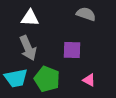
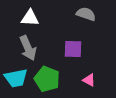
purple square: moved 1 px right, 1 px up
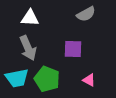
gray semicircle: rotated 132 degrees clockwise
cyan trapezoid: moved 1 px right
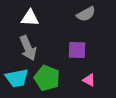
purple square: moved 4 px right, 1 px down
green pentagon: moved 1 px up
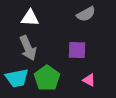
green pentagon: rotated 15 degrees clockwise
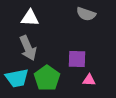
gray semicircle: rotated 48 degrees clockwise
purple square: moved 9 px down
pink triangle: rotated 24 degrees counterclockwise
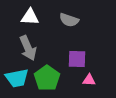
gray semicircle: moved 17 px left, 6 px down
white triangle: moved 1 px up
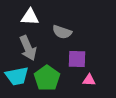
gray semicircle: moved 7 px left, 12 px down
cyan trapezoid: moved 2 px up
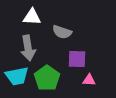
white triangle: moved 2 px right
gray arrow: rotated 15 degrees clockwise
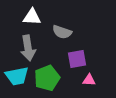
purple square: rotated 12 degrees counterclockwise
green pentagon: rotated 15 degrees clockwise
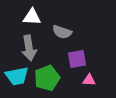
gray arrow: moved 1 px right
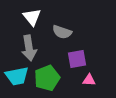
white triangle: rotated 48 degrees clockwise
